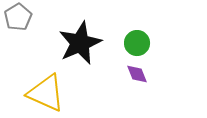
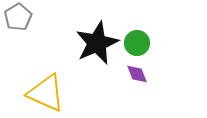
black star: moved 17 px right
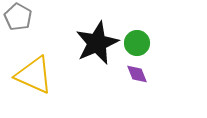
gray pentagon: rotated 12 degrees counterclockwise
yellow triangle: moved 12 px left, 18 px up
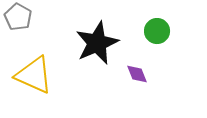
green circle: moved 20 px right, 12 px up
